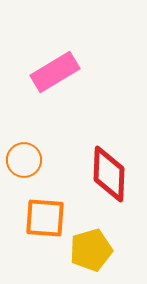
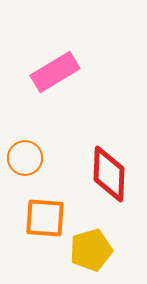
orange circle: moved 1 px right, 2 px up
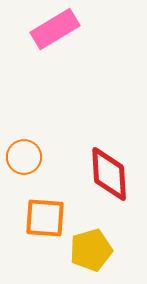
pink rectangle: moved 43 px up
orange circle: moved 1 px left, 1 px up
red diamond: rotated 6 degrees counterclockwise
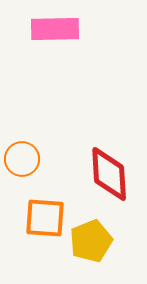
pink rectangle: rotated 30 degrees clockwise
orange circle: moved 2 px left, 2 px down
yellow pentagon: moved 9 px up; rotated 6 degrees counterclockwise
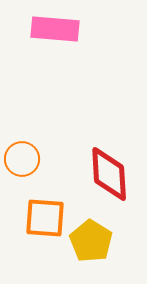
pink rectangle: rotated 6 degrees clockwise
yellow pentagon: rotated 18 degrees counterclockwise
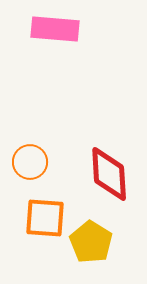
orange circle: moved 8 px right, 3 px down
yellow pentagon: moved 1 px down
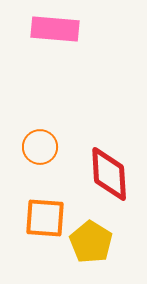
orange circle: moved 10 px right, 15 px up
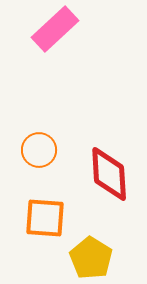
pink rectangle: rotated 48 degrees counterclockwise
orange circle: moved 1 px left, 3 px down
yellow pentagon: moved 16 px down
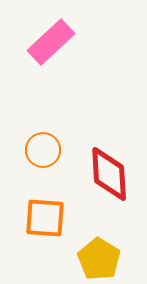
pink rectangle: moved 4 px left, 13 px down
orange circle: moved 4 px right
yellow pentagon: moved 8 px right, 1 px down
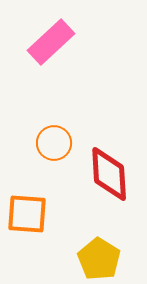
orange circle: moved 11 px right, 7 px up
orange square: moved 18 px left, 4 px up
